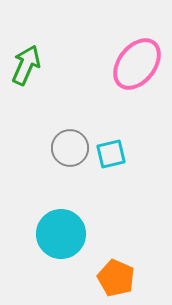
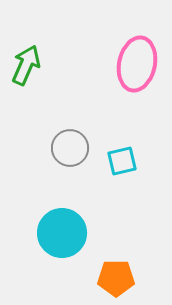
pink ellipse: rotated 26 degrees counterclockwise
cyan square: moved 11 px right, 7 px down
cyan circle: moved 1 px right, 1 px up
orange pentagon: rotated 24 degrees counterclockwise
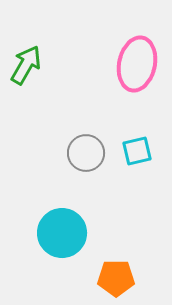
green arrow: rotated 6 degrees clockwise
gray circle: moved 16 px right, 5 px down
cyan square: moved 15 px right, 10 px up
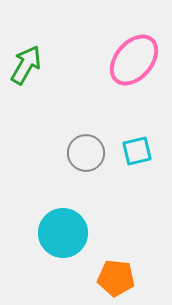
pink ellipse: moved 3 px left, 4 px up; rotated 28 degrees clockwise
cyan circle: moved 1 px right
orange pentagon: rotated 6 degrees clockwise
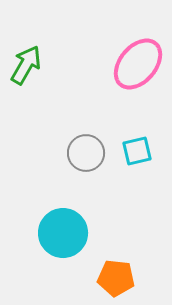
pink ellipse: moved 4 px right, 4 px down
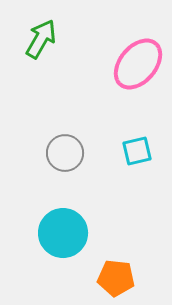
green arrow: moved 15 px right, 26 px up
gray circle: moved 21 px left
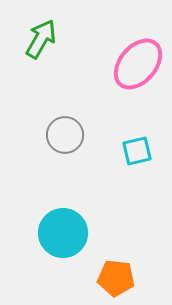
gray circle: moved 18 px up
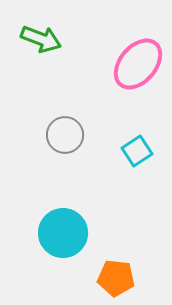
green arrow: rotated 81 degrees clockwise
cyan square: rotated 20 degrees counterclockwise
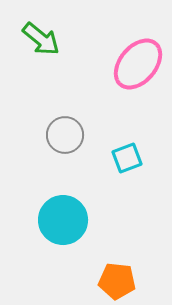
green arrow: rotated 18 degrees clockwise
cyan square: moved 10 px left, 7 px down; rotated 12 degrees clockwise
cyan circle: moved 13 px up
orange pentagon: moved 1 px right, 3 px down
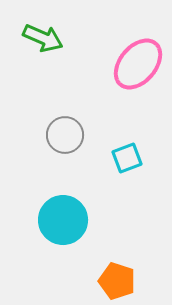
green arrow: moved 2 px right, 1 px up; rotated 15 degrees counterclockwise
orange pentagon: rotated 12 degrees clockwise
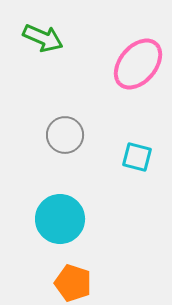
cyan square: moved 10 px right, 1 px up; rotated 36 degrees clockwise
cyan circle: moved 3 px left, 1 px up
orange pentagon: moved 44 px left, 2 px down
